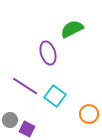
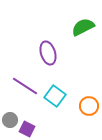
green semicircle: moved 11 px right, 2 px up
orange circle: moved 8 px up
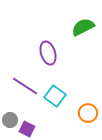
orange circle: moved 1 px left, 7 px down
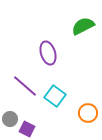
green semicircle: moved 1 px up
purple line: rotated 8 degrees clockwise
gray circle: moved 1 px up
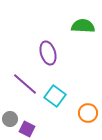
green semicircle: rotated 30 degrees clockwise
purple line: moved 2 px up
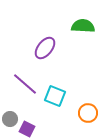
purple ellipse: moved 3 px left, 5 px up; rotated 55 degrees clockwise
cyan square: rotated 15 degrees counterclockwise
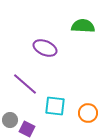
purple ellipse: rotated 75 degrees clockwise
cyan square: moved 10 px down; rotated 15 degrees counterclockwise
gray circle: moved 1 px down
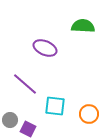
orange circle: moved 1 px right, 1 px down
purple square: moved 1 px right
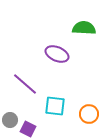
green semicircle: moved 1 px right, 2 px down
purple ellipse: moved 12 px right, 6 px down
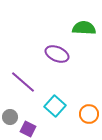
purple line: moved 2 px left, 2 px up
cyan square: rotated 35 degrees clockwise
gray circle: moved 3 px up
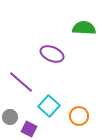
purple ellipse: moved 5 px left
purple line: moved 2 px left
cyan square: moved 6 px left
orange circle: moved 10 px left, 2 px down
purple square: moved 1 px right
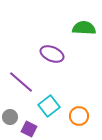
cyan square: rotated 10 degrees clockwise
